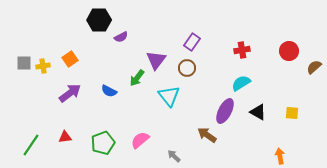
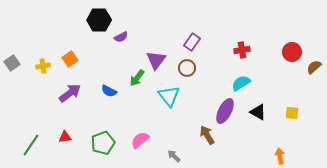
red circle: moved 3 px right, 1 px down
gray square: moved 12 px left; rotated 35 degrees counterclockwise
brown arrow: rotated 24 degrees clockwise
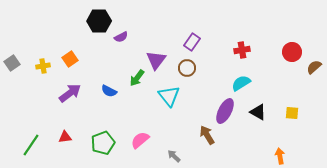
black hexagon: moved 1 px down
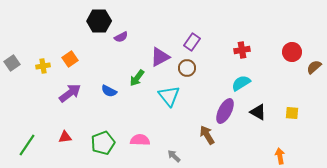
purple triangle: moved 4 px right, 3 px up; rotated 25 degrees clockwise
pink semicircle: rotated 42 degrees clockwise
green line: moved 4 px left
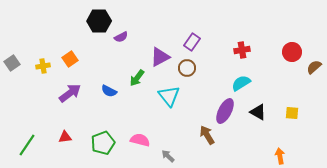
pink semicircle: rotated 12 degrees clockwise
gray arrow: moved 6 px left
